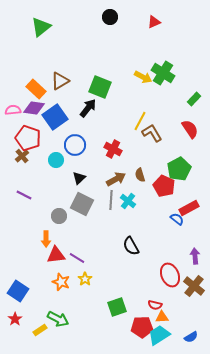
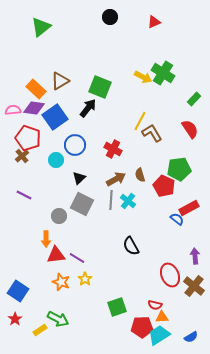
green pentagon at (179, 169): rotated 20 degrees clockwise
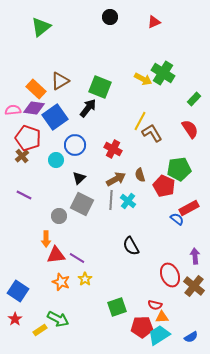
yellow arrow at (143, 77): moved 2 px down
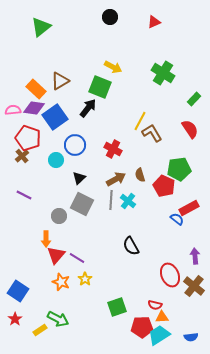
yellow arrow at (143, 79): moved 30 px left, 12 px up
red triangle at (56, 255): rotated 42 degrees counterclockwise
blue semicircle at (191, 337): rotated 24 degrees clockwise
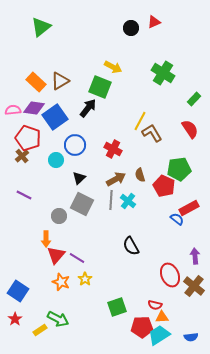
black circle at (110, 17): moved 21 px right, 11 px down
orange rectangle at (36, 89): moved 7 px up
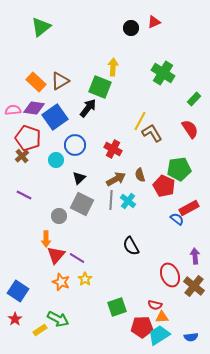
yellow arrow at (113, 67): rotated 114 degrees counterclockwise
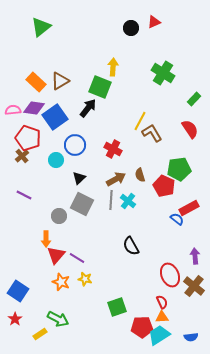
yellow star at (85, 279): rotated 24 degrees counterclockwise
red semicircle at (155, 305): moved 7 px right, 3 px up; rotated 128 degrees counterclockwise
yellow rectangle at (40, 330): moved 4 px down
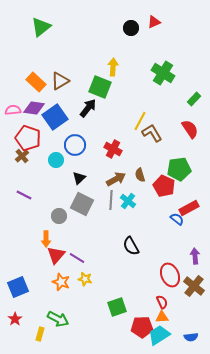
blue square at (18, 291): moved 4 px up; rotated 35 degrees clockwise
yellow rectangle at (40, 334): rotated 40 degrees counterclockwise
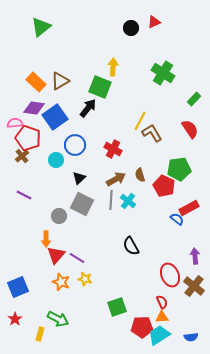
pink semicircle at (13, 110): moved 2 px right, 13 px down
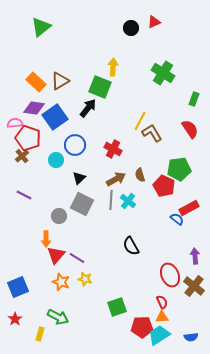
green rectangle at (194, 99): rotated 24 degrees counterclockwise
green arrow at (58, 319): moved 2 px up
